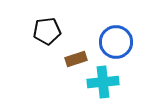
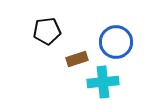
brown rectangle: moved 1 px right
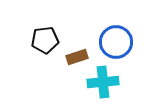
black pentagon: moved 2 px left, 9 px down
brown rectangle: moved 2 px up
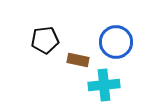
brown rectangle: moved 1 px right, 3 px down; rotated 30 degrees clockwise
cyan cross: moved 1 px right, 3 px down
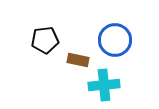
blue circle: moved 1 px left, 2 px up
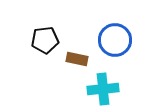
brown rectangle: moved 1 px left, 1 px up
cyan cross: moved 1 px left, 4 px down
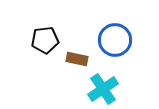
cyan cross: rotated 28 degrees counterclockwise
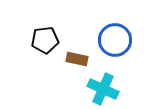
cyan cross: rotated 32 degrees counterclockwise
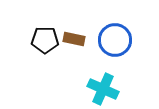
black pentagon: rotated 8 degrees clockwise
brown rectangle: moved 3 px left, 20 px up
